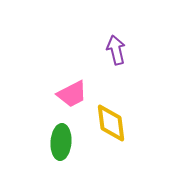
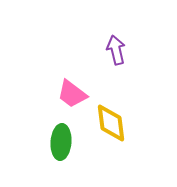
pink trapezoid: rotated 64 degrees clockwise
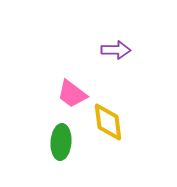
purple arrow: rotated 104 degrees clockwise
yellow diamond: moved 3 px left, 1 px up
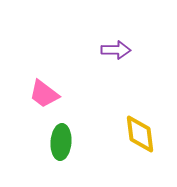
pink trapezoid: moved 28 px left
yellow diamond: moved 32 px right, 12 px down
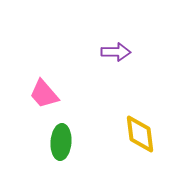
purple arrow: moved 2 px down
pink trapezoid: rotated 12 degrees clockwise
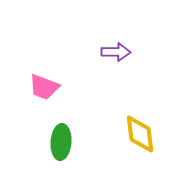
pink trapezoid: moved 7 px up; rotated 28 degrees counterclockwise
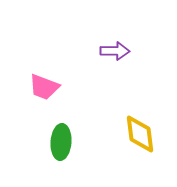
purple arrow: moved 1 px left, 1 px up
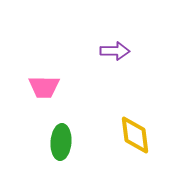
pink trapezoid: rotated 20 degrees counterclockwise
yellow diamond: moved 5 px left, 1 px down
